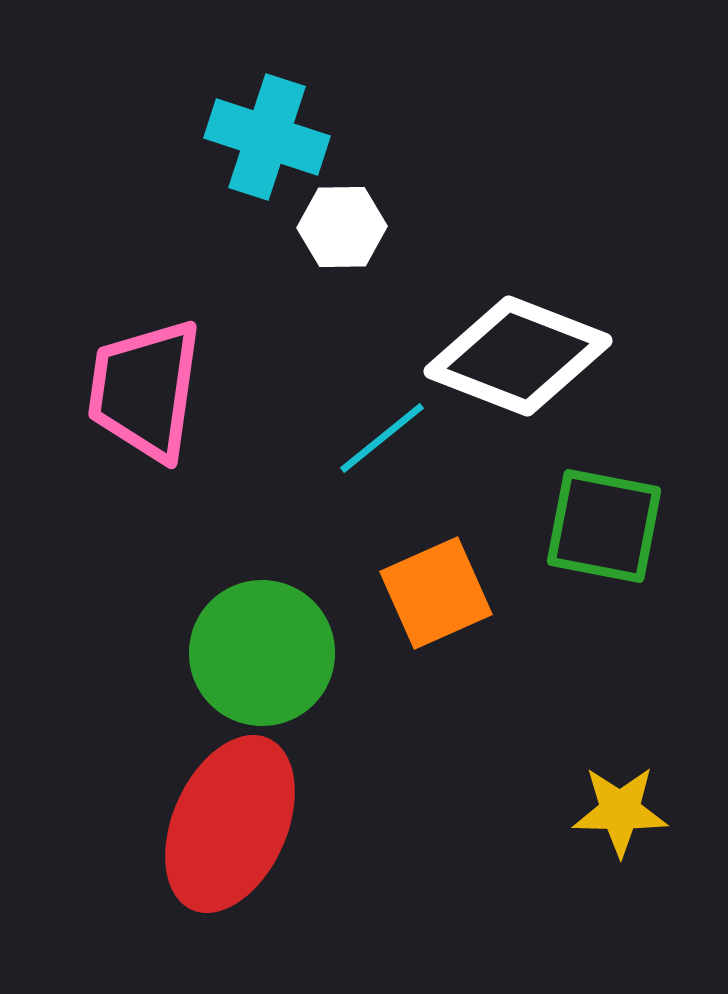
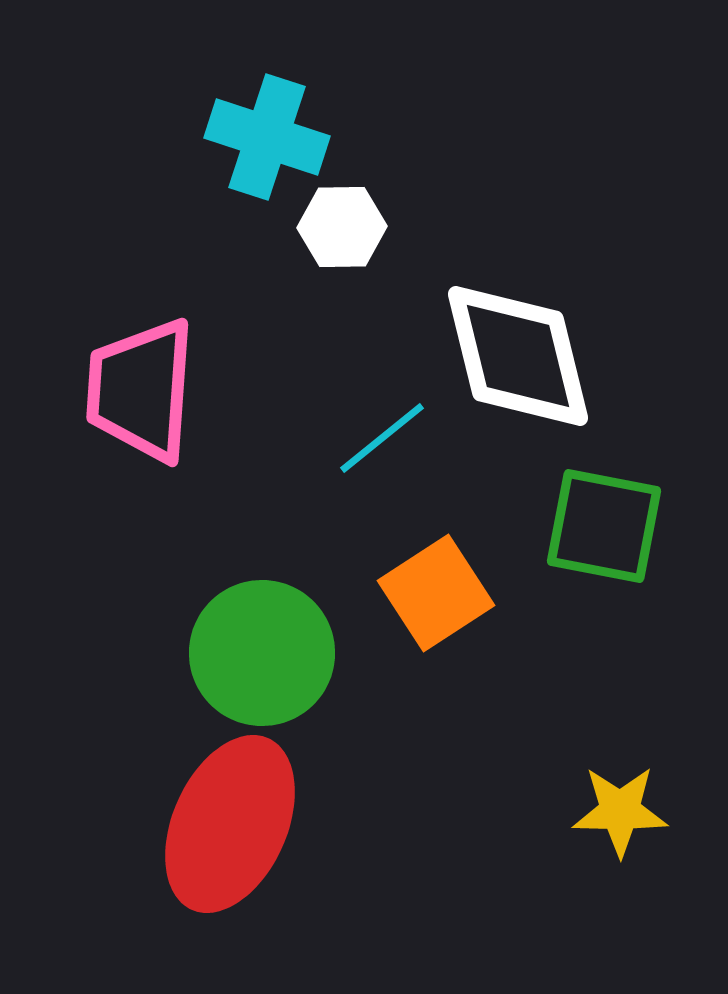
white diamond: rotated 55 degrees clockwise
pink trapezoid: moved 4 px left; rotated 4 degrees counterclockwise
orange square: rotated 9 degrees counterclockwise
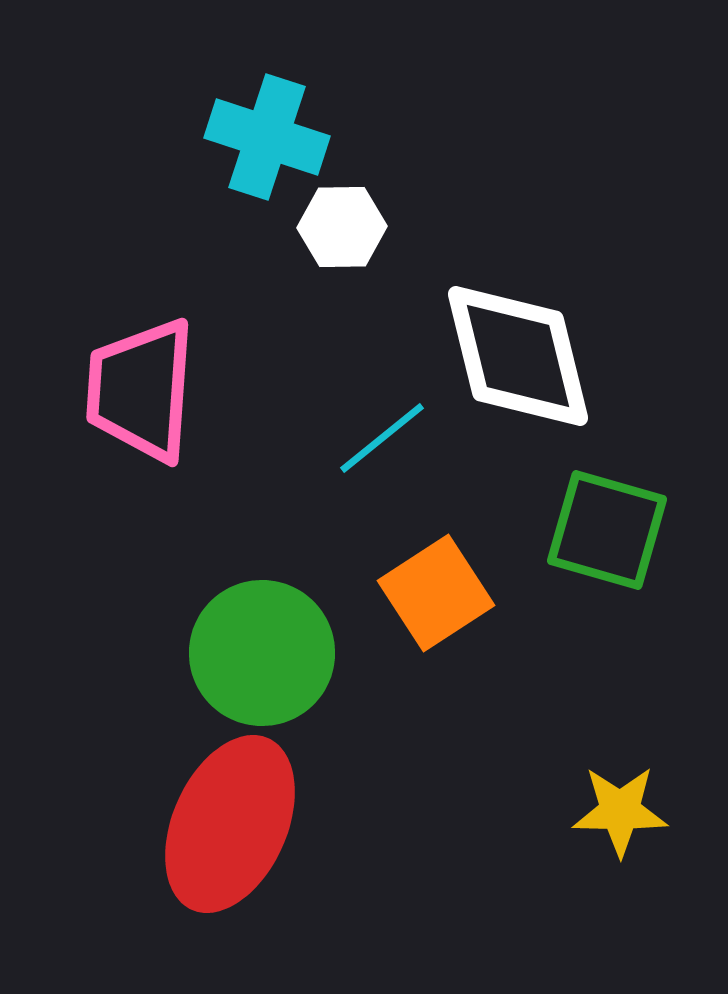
green square: moved 3 px right, 4 px down; rotated 5 degrees clockwise
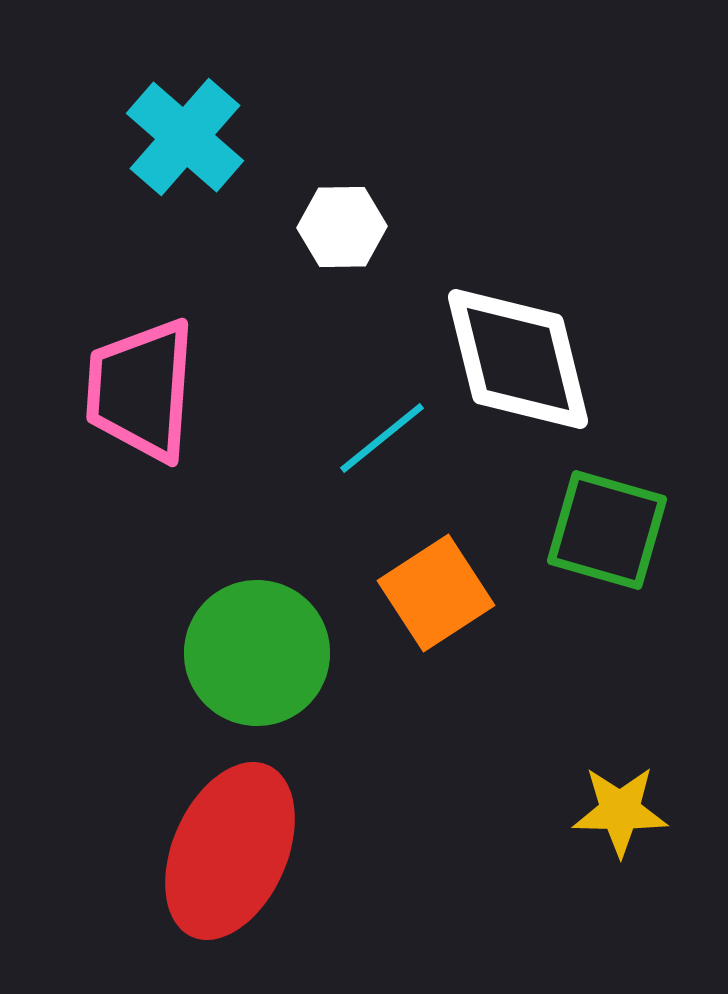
cyan cross: moved 82 px left; rotated 23 degrees clockwise
white diamond: moved 3 px down
green circle: moved 5 px left
red ellipse: moved 27 px down
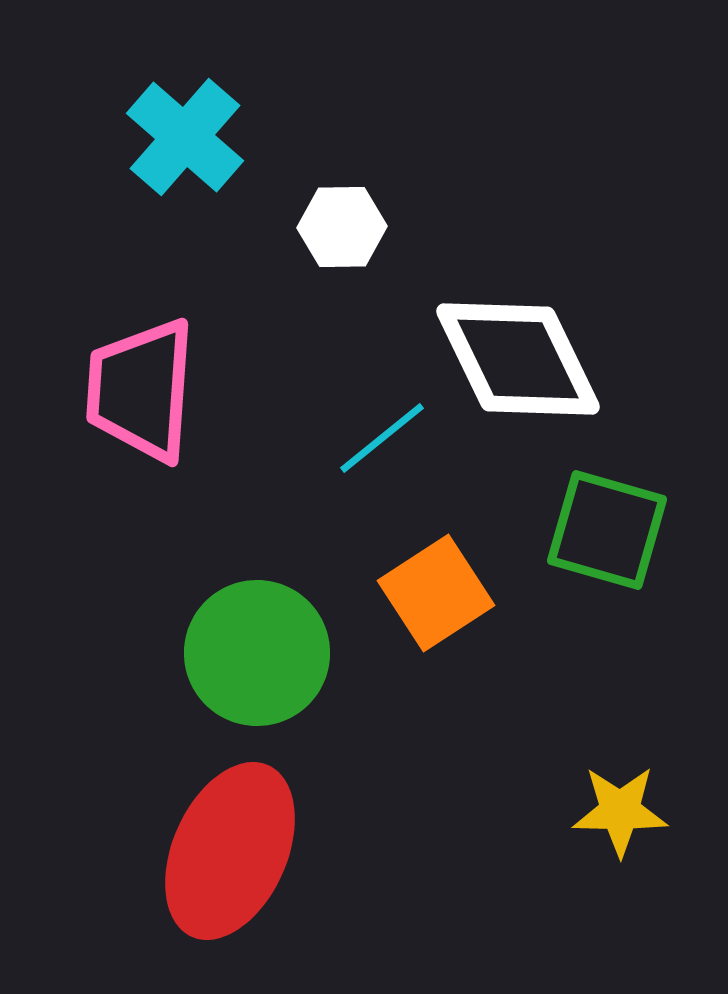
white diamond: rotated 12 degrees counterclockwise
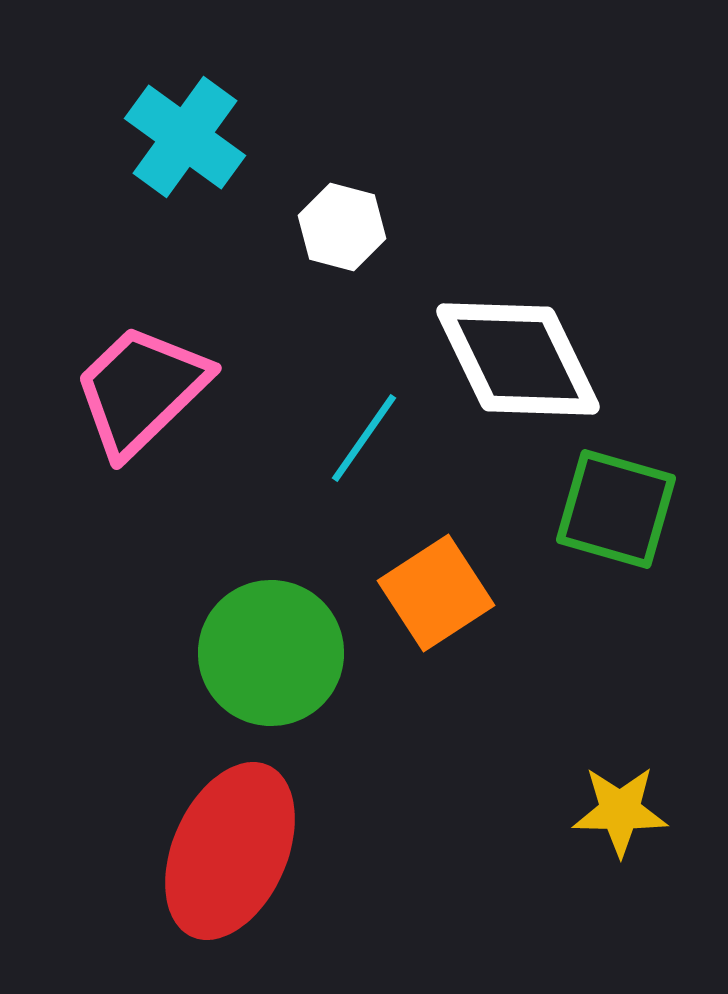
cyan cross: rotated 5 degrees counterclockwise
white hexagon: rotated 16 degrees clockwise
pink trapezoid: rotated 42 degrees clockwise
cyan line: moved 18 px left; rotated 16 degrees counterclockwise
green square: moved 9 px right, 21 px up
green circle: moved 14 px right
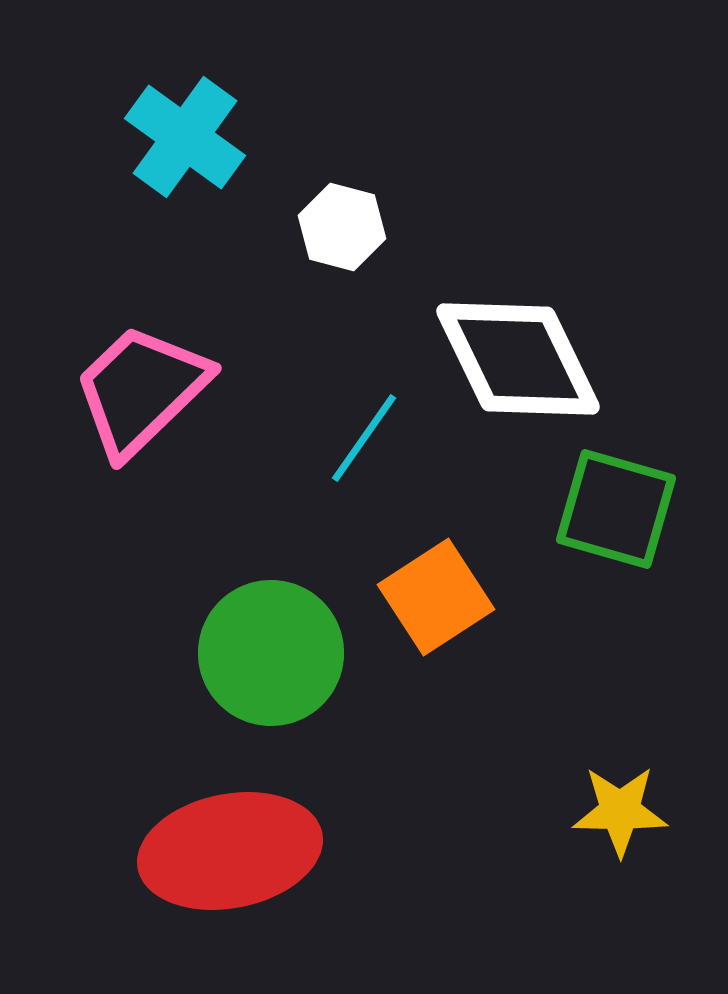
orange square: moved 4 px down
red ellipse: rotated 55 degrees clockwise
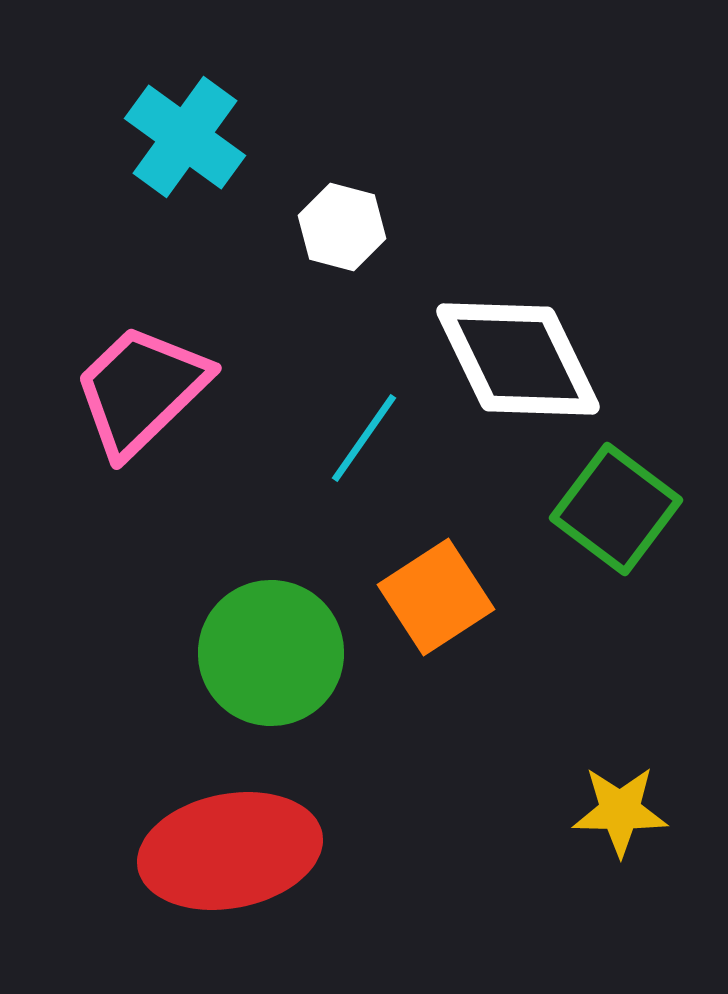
green square: rotated 21 degrees clockwise
